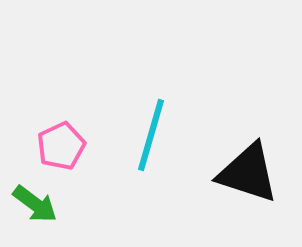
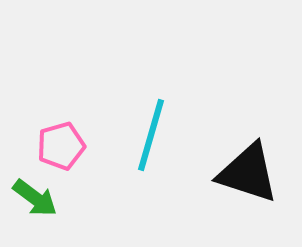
pink pentagon: rotated 9 degrees clockwise
green arrow: moved 6 px up
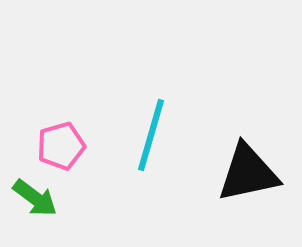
black triangle: rotated 30 degrees counterclockwise
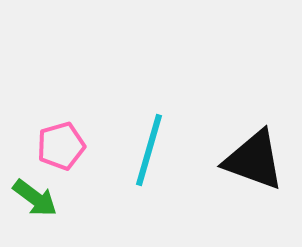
cyan line: moved 2 px left, 15 px down
black triangle: moved 6 px right, 13 px up; rotated 32 degrees clockwise
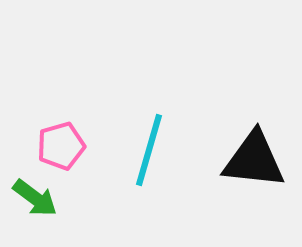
black triangle: rotated 14 degrees counterclockwise
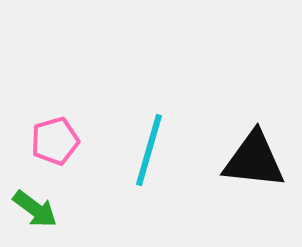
pink pentagon: moved 6 px left, 5 px up
green arrow: moved 11 px down
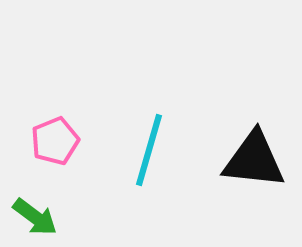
pink pentagon: rotated 6 degrees counterclockwise
green arrow: moved 8 px down
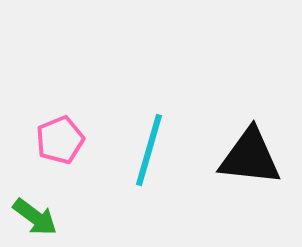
pink pentagon: moved 5 px right, 1 px up
black triangle: moved 4 px left, 3 px up
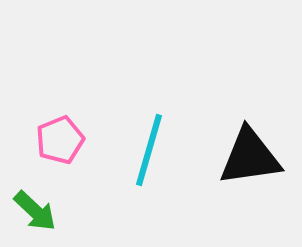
black triangle: rotated 14 degrees counterclockwise
green arrow: moved 6 px up; rotated 6 degrees clockwise
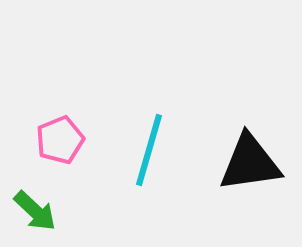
black triangle: moved 6 px down
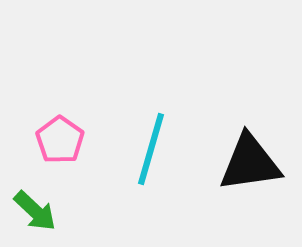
pink pentagon: rotated 15 degrees counterclockwise
cyan line: moved 2 px right, 1 px up
